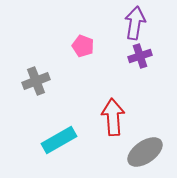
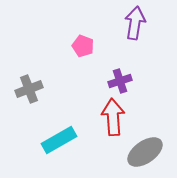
purple cross: moved 20 px left, 25 px down
gray cross: moved 7 px left, 8 px down
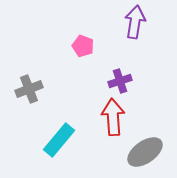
purple arrow: moved 1 px up
cyan rectangle: rotated 20 degrees counterclockwise
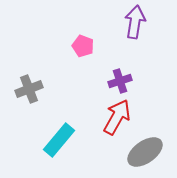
red arrow: moved 4 px right; rotated 33 degrees clockwise
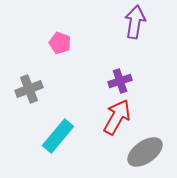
pink pentagon: moved 23 px left, 3 px up
cyan rectangle: moved 1 px left, 4 px up
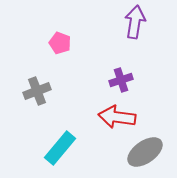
purple cross: moved 1 px right, 1 px up
gray cross: moved 8 px right, 2 px down
red arrow: rotated 111 degrees counterclockwise
cyan rectangle: moved 2 px right, 12 px down
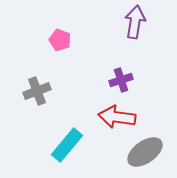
pink pentagon: moved 3 px up
cyan rectangle: moved 7 px right, 3 px up
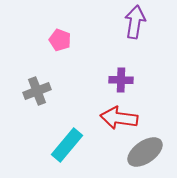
purple cross: rotated 20 degrees clockwise
red arrow: moved 2 px right, 1 px down
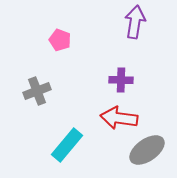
gray ellipse: moved 2 px right, 2 px up
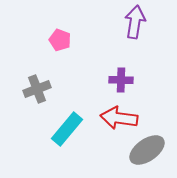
gray cross: moved 2 px up
cyan rectangle: moved 16 px up
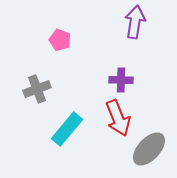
red arrow: moved 1 px left; rotated 120 degrees counterclockwise
gray ellipse: moved 2 px right, 1 px up; rotated 12 degrees counterclockwise
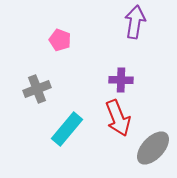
gray ellipse: moved 4 px right, 1 px up
